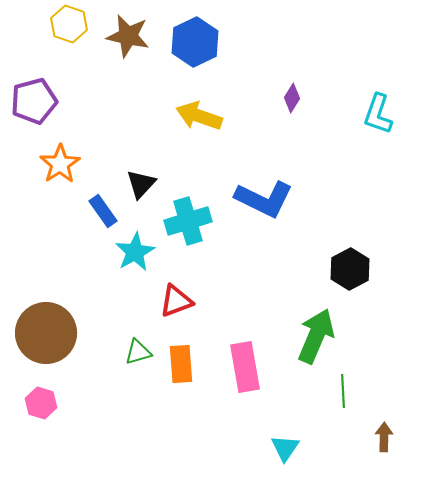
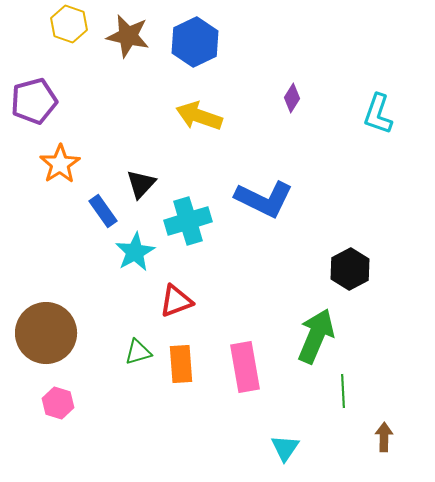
pink hexagon: moved 17 px right
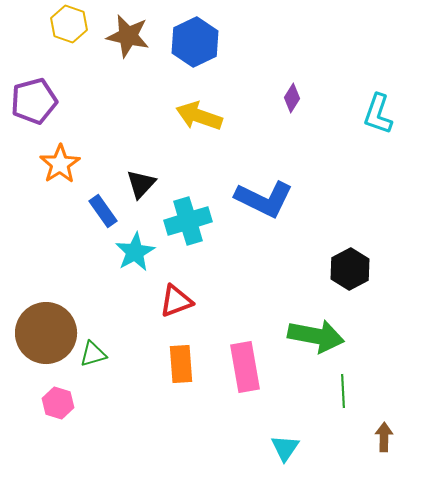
green arrow: rotated 78 degrees clockwise
green triangle: moved 45 px left, 2 px down
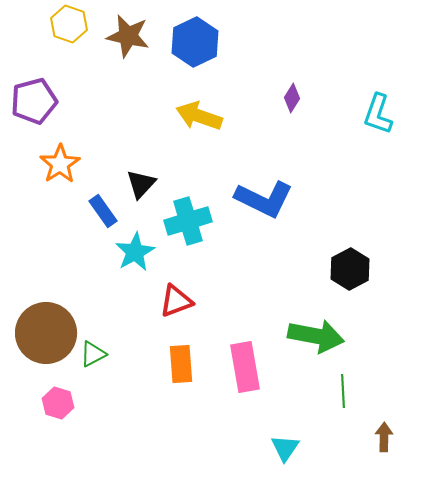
green triangle: rotated 12 degrees counterclockwise
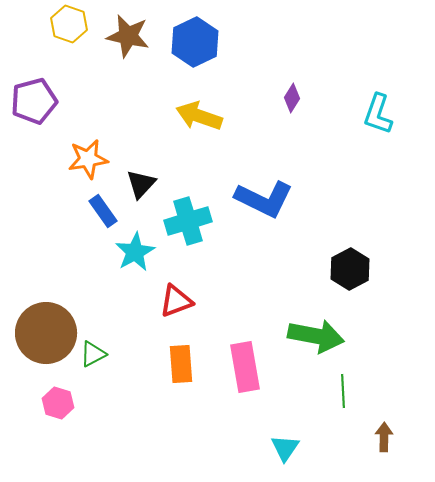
orange star: moved 28 px right, 5 px up; rotated 24 degrees clockwise
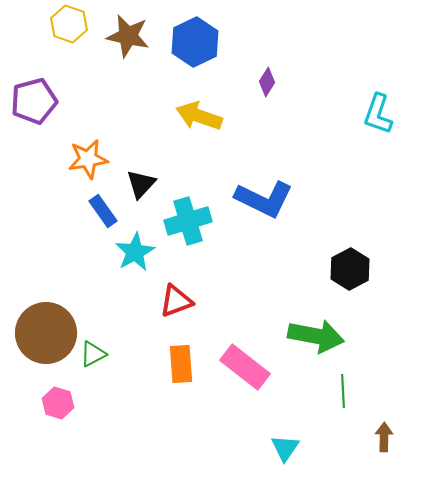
purple diamond: moved 25 px left, 16 px up
pink rectangle: rotated 42 degrees counterclockwise
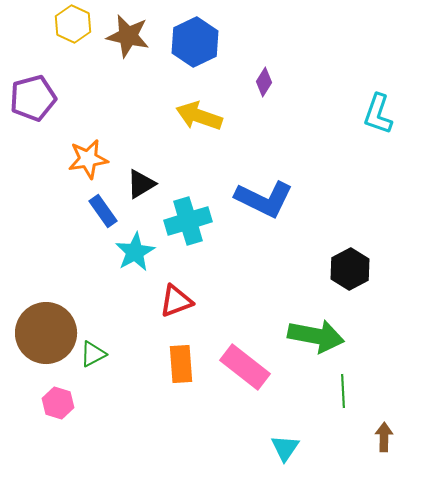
yellow hexagon: moved 4 px right; rotated 6 degrees clockwise
purple diamond: moved 3 px left
purple pentagon: moved 1 px left, 3 px up
black triangle: rotated 16 degrees clockwise
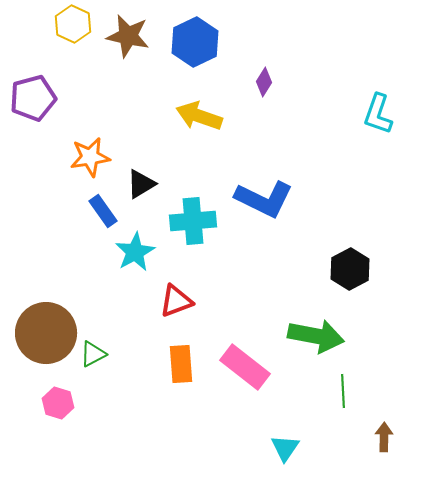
orange star: moved 2 px right, 2 px up
cyan cross: moved 5 px right; rotated 12 degrees clockwise
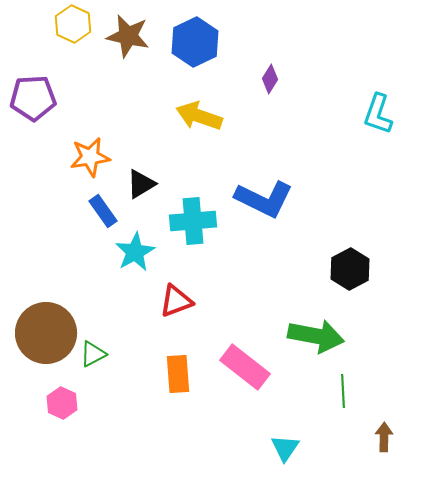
purple diamond: moved 6 px right, 3 px up
purple pentagon: rotated 12 degrees clockwise
orange rectangle: moved 3 px left, 10 px down
pink hexagon: moved 4 px right; rotated 8 degrees clockwise
